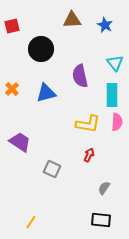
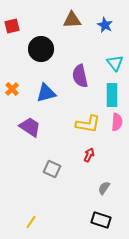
purple trapezoid: moved 10 px right, 15 px up
black rectangle: rotated 12 degrees clockwise
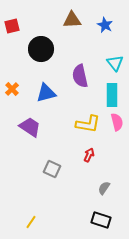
pink semicircle: rotated 18 degrees counterclockwise
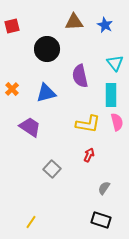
brown triangle: moved 2 px right, 2 px down
black circle: moved 6 px right
cyan rectangle: moved 1 px left
gray square: rotated 18 degrees clockwise
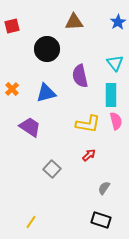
blue star: moved 13 px right, 3 px up; rotated 14 degrees clockwise
pink semicircle: moved 1 px left, 1 px up
red arrow: rotated 24 degrees clockwise
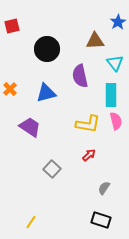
brown triangle: moved 21 px right, 19 px down
orange cross: moved 2 px left
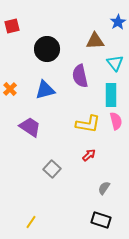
blue triangle: moved 1 px left, 3 px up
